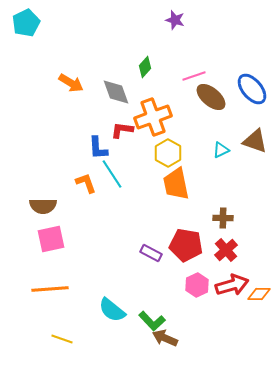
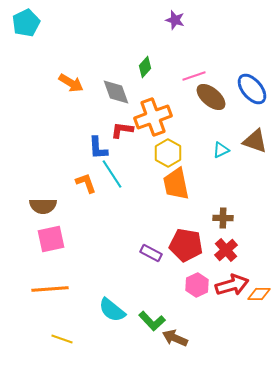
brown arrow: moved 10 px right
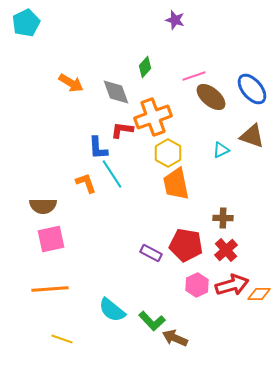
brown triangle: moved 3 px left, 5 px up
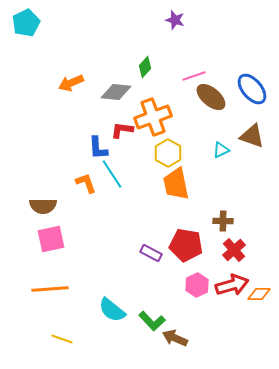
orange arrow: rotated 125 degrees clockwise
gray diamond: rotated 64 degrees counterclockwise
brown cross: moved 3 px down
red cross: moved 8 px right
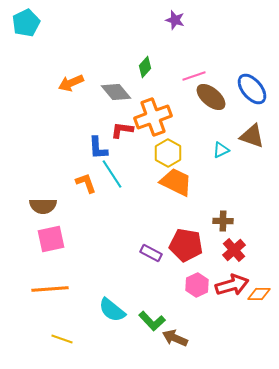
gray diamond: rotated 44 degrees clockwise
orange trapezoid: moved 2 px up; rotated 128 degrees clockwise
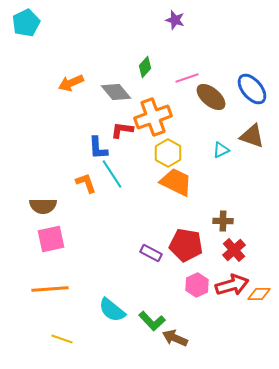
pink line: moved 7 px left, 2 px down
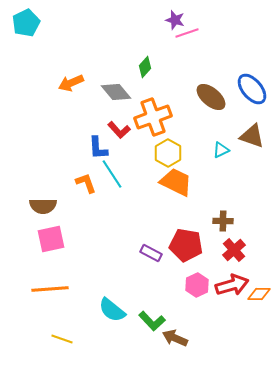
pink line: moved 45 px up
red L-shape: moved 3 px left; rotated 140 degrees counterclockwise
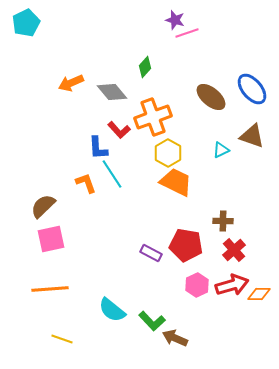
gray diamond: moved 4 px left
brown semicircle: rotated 136 degrees clockwise
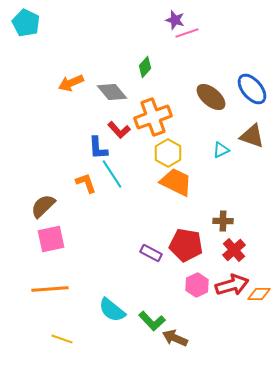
cyan pentagon: rotated 20 degrees counterclockwise
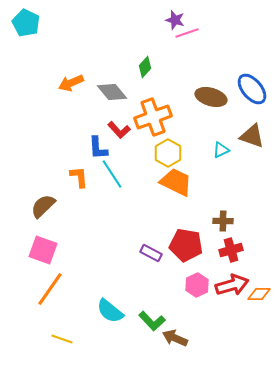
brown ellipse: rotated 24 degrees counterclockwise
orange L-shape: moved 7 px left, 6 px up; rotated 15 degrees clockwise
pink square: moved 8 px left, 11 px down; rotated 32 degrees clockwise
red cross: moved 3 px left; rotated 25 degrees clockwise
orange line: rotated 51 degrees counterclockwise
cyan semicircle: moved 2 px left, 1 px down
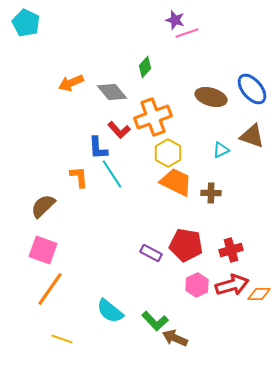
brown cross: moved 12 px left, 28 px up
green L-shape: moved 3 px right
